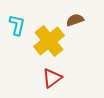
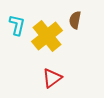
brown semicircle: rotated 60 degrees counterclockwise
yellow cross: moved 2 px left, 5 px up
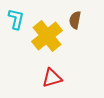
cyan L-shape: moved 1 px left, 6 px up
red triangle: rotated 20 degrees clockwise
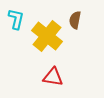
yellow cross: rotated 12 degrees counterclockwise
red triangle: moved 1 px right, 1 px up; rotated 25 degrees clockwise
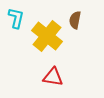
cyan L-shape: moved 1 px up
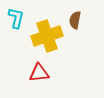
yellow cross: rotated 32 degrees clockwise
red triangle: moved 14 px left, 4 px up; rotated 15 degrees counterclockwise
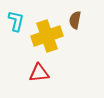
cyan L-shape: moved 3 px down
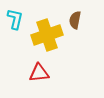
cyan L-shape: moved 1 px left, 2 px up
yellow cross: moved 1 px up
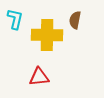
yellow cross: rotated 20 degrees clockwise
red triangle: moved 4 px down
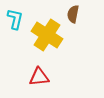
brown semicircle: moved 2 px left, 6 px up
yellow cross: rotated 32 degrees clockwise
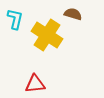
brown semicircle: rotated 96 degrees clockwise
red triangle: moved 4 px left, 7 px down
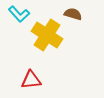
cyan L-shape: moved 4 px right, 5 px up; rotated 125 degrees clockwise
red triangle: moved 4 px left, 4 px up
